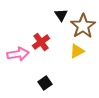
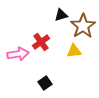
black triangle: rotated 48 degrees clockwise
yellow triangle: moved 3 px left; rotated 21 degrees clockwise
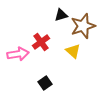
brown star: rotated 15 degrees clockwise
yellow triangle: moved 1 px left; rotated 49 degrees clockwise
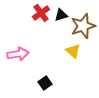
red cross: moved 29 px up
